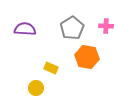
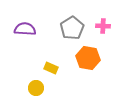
pink cross: moved 3 px left
orange hexagon: moved 1 px right, 1 px down
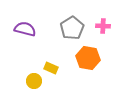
purple semicircle: rotated 10 degrees clockwise
yellow circle: moved 2 px left, 7 px up
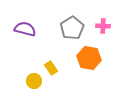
orange hexagon: moved 1 px right
yellow rectangle: rotated 32 degrees clockwise
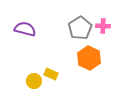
gray pentagon: moved 8 px right
orange hexagon: rotated 15 degrees clockwise
yellow rectangle: moved 6 px down; rotated 32 degrees counterclockwise
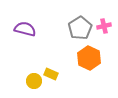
pink cross: moved 1 px right; rotated 16 degrees counterclockwise
